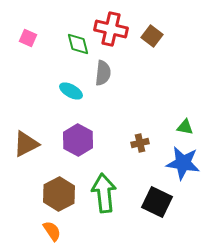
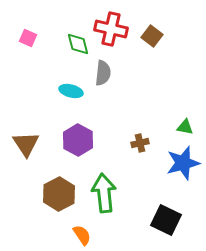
cyan ellipse: rotated 15 degrees counterclockwise
brown triangle: rotated 36 degrees counterclockwise
blue star: rotated 24 degrees counterclockwise
black square: moved 9 px right, 18 px down
orange semicircle: moved 30 px right, 4 px down
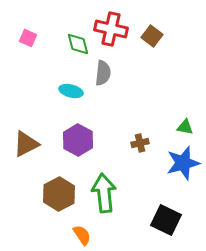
brown triangle: rotated 36 degrees clockwise
